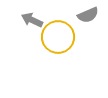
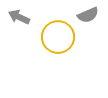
gray arrow: moved 13 px left, 3 px up
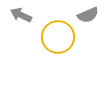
gray arrow: moved 2 px right, 2 px up
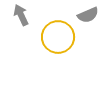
gray arrow: rotated 40 degrees clockwise
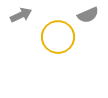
gray arrow: rotated 90 degrees clockwise
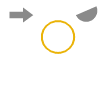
gray arrow: rotated 25 degrees clockwise
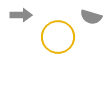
gray semicircle: moved 3 px right, 2 px down; rotated 40 degrees clockwise
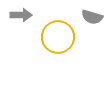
gray semicircle: moved 1 px right
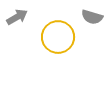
gray arrow: moved 4 px left, 2 px down; rotated 30 degrees counterclockwise
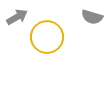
yellow circle: moved 11 px left
